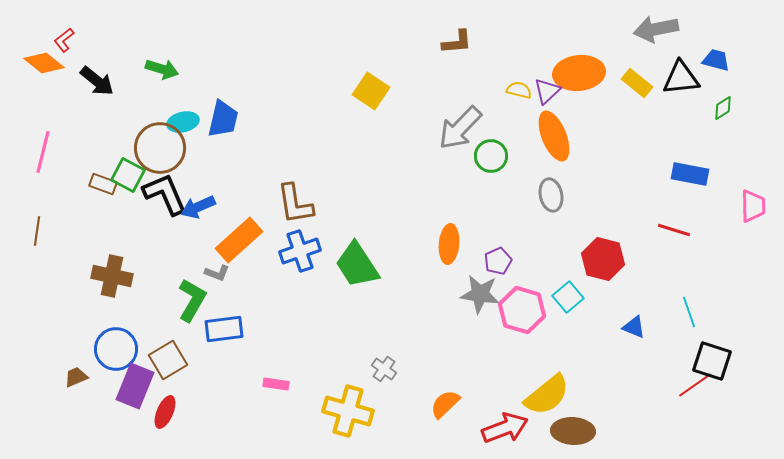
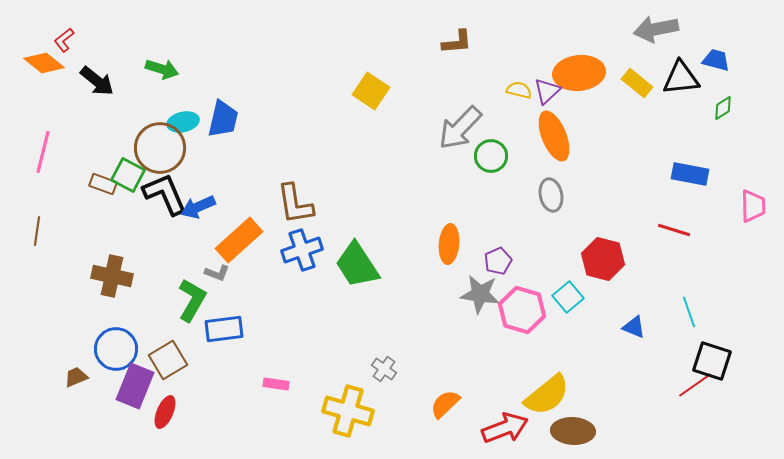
blue cross at (300, 251): moved 2 px right, 1 px up
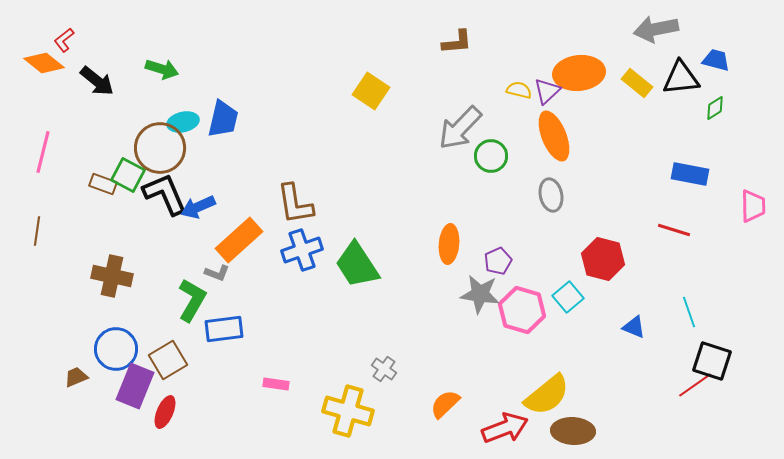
green diamond at (723, 108): moved 8 px left
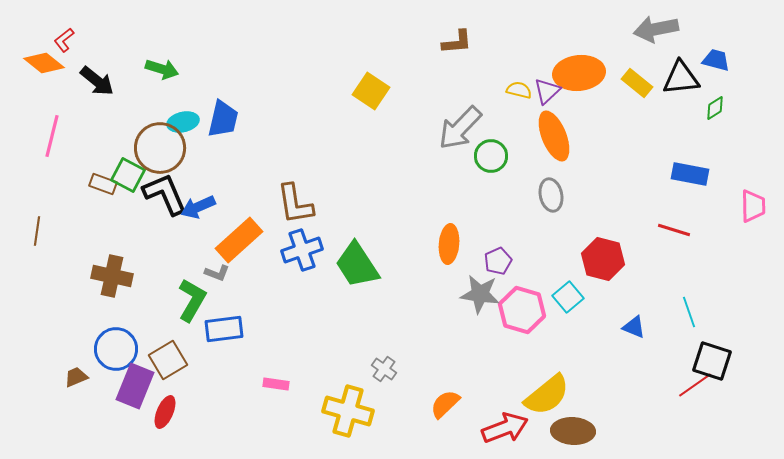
pink line at (43, 152): moved 9 px right, 16 px up
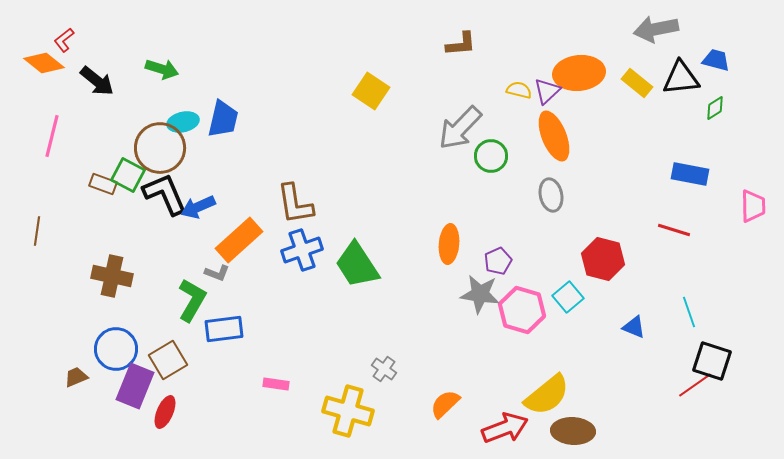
brown L-shape at (457, 42): moved 4 px right, 2 px down
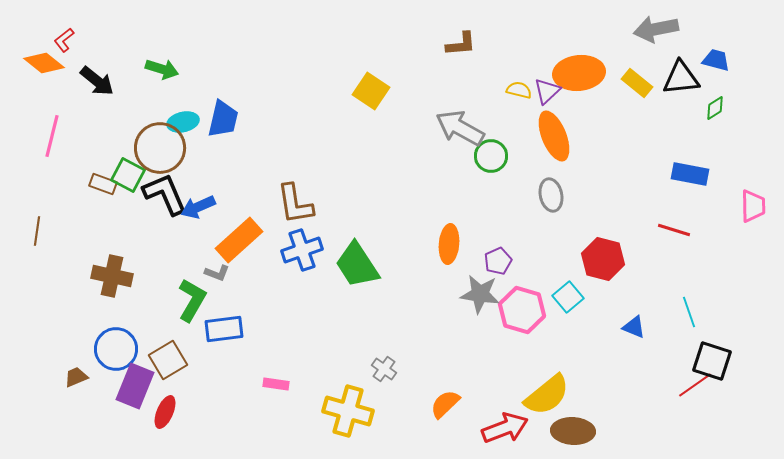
gray arrow at (460, 128): rotated 75 degrees clockwise
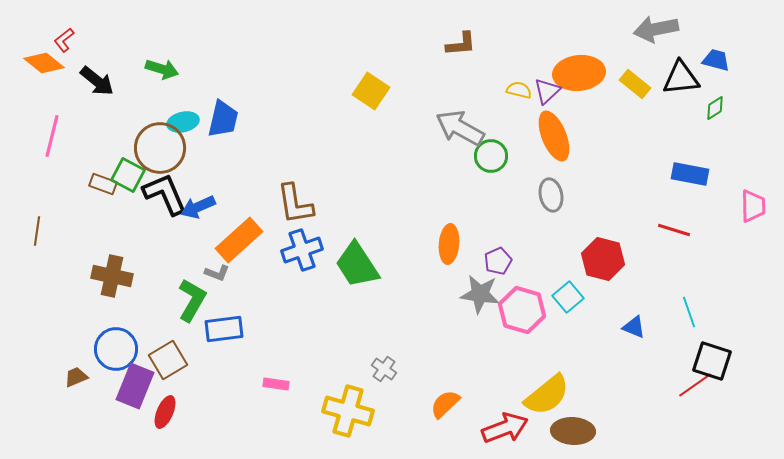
yellow rectangle at (637, 83): moved 2 px left, 1 px down
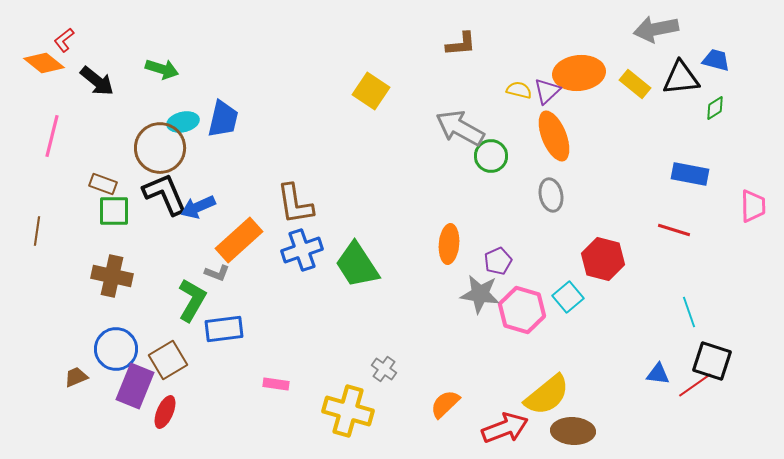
green square at (128, 175): moved 14 px left, 36 px down; rotated 28 degrees counterclockwise
blue triangle at (634, 327): moved 24 px right, 47 px down; rotated 15 degrees counterclockwise
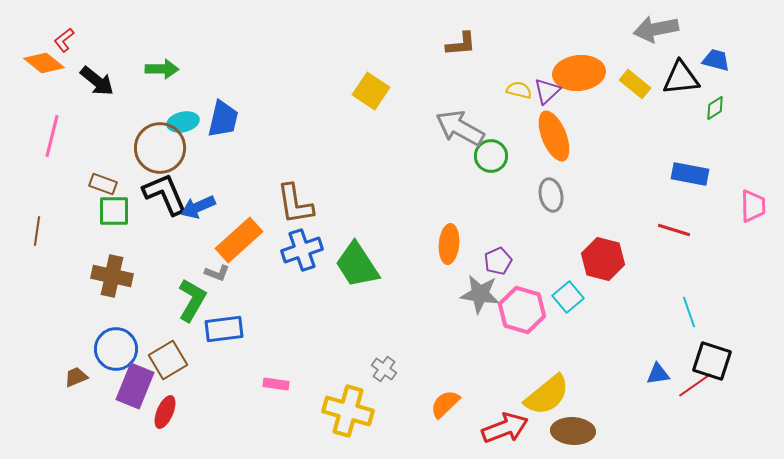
green arrow at (162, 69): rotated 16 degrees counterclockwise
blue triangle at (658, 374): rotated 15 degrees counterclockwise
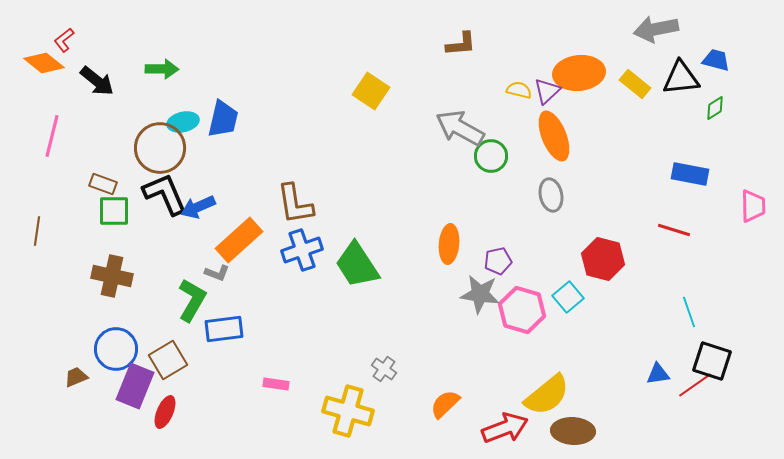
purple pentagon at (498, 261): rotated 12 degrees clockwise
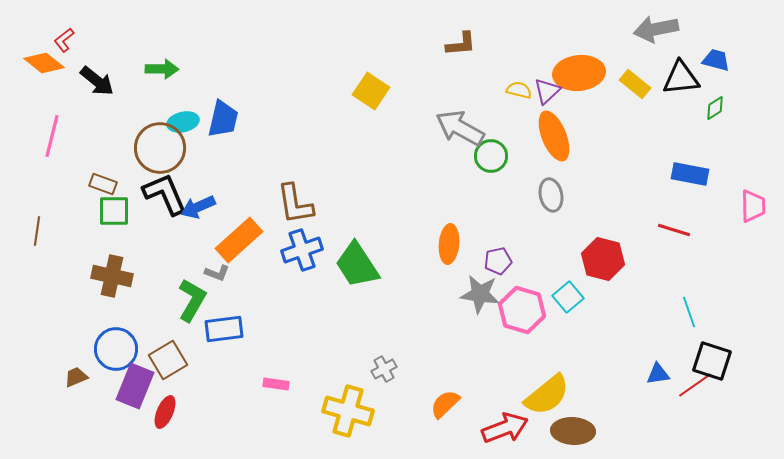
gray cross at (384, 369): rotated 25 degrees clockwise
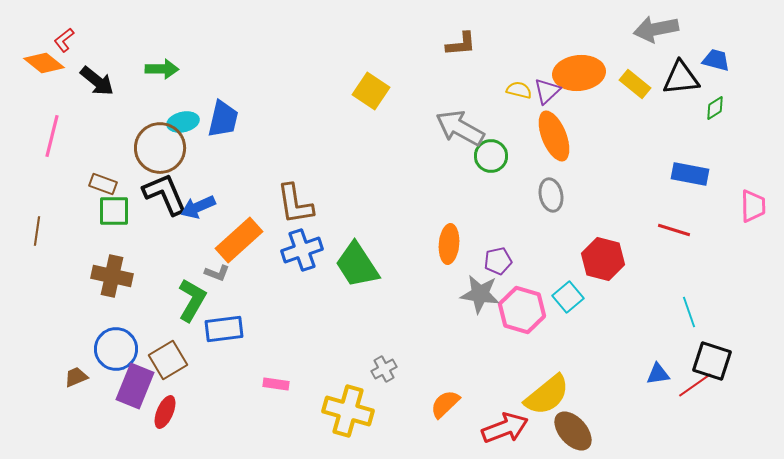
brown ellipse at (573, 431): rotated 45 degrees clockwise
